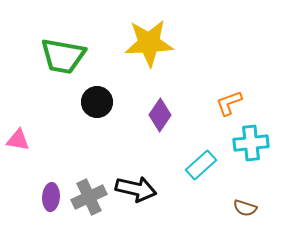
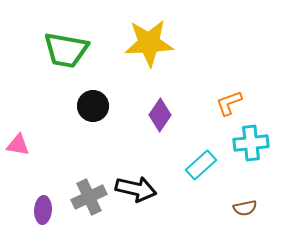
green trapezoid: moved 3 px right, 6 px up
black circle: moved 4 px left, 4 px down
pink triangle: moved 5 px down
purple ellipse: moved 8 px left, 13 px down
brown semicircle: rotated 30 degrees counterclockwise
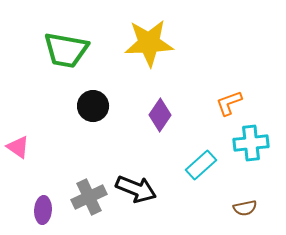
pink triangle: moved 2 px down; rotated 25 degrees clockwise
black arrow: rotated 9 degrees clockwise
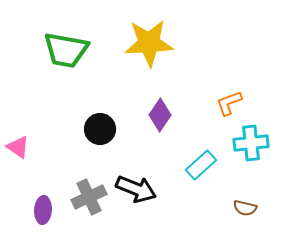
black circle: moved 7 px right, 23 px down
brown semicircle: rotated 25 degrees clockwise
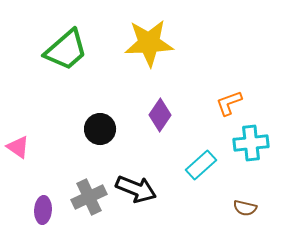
green trapezoid: rotated 51 degrees counterclockwise
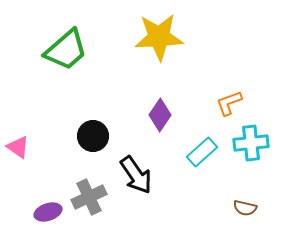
yellow star: moved 10 px right, 6 px up
black circle: moved 7 px left, 7 px down
cyan rectangle: moved 1 px right, 13 px up
black arrow: moved 14 px up; rotated 33 degrees clockwise
purple ellipse: moved 5 px right, 2 px down; rotated 68 degrees clockwise
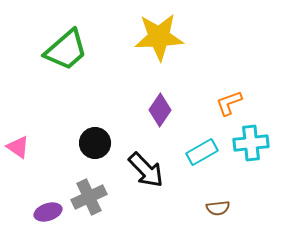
purple diamond: moved 5 px up
black circle: moved 2 px right, 7 px down
cyan rectangle: rotated 12 degrees clockwise
black arrow: moved 10 px right, 5 px up; rotated 9 degrees counterclockwise
brown semicircle: moved 27 px left; rotated 20 degrees counterclockwise
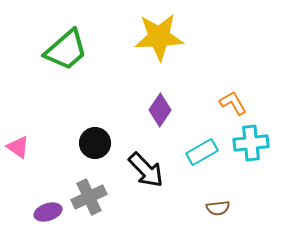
orange L-shape: moved 4 px right; rotated 80 degrees clockwise
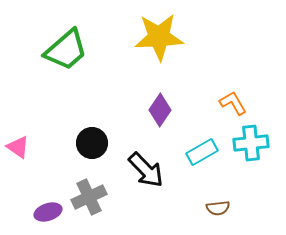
black circle: moved 3 px left
